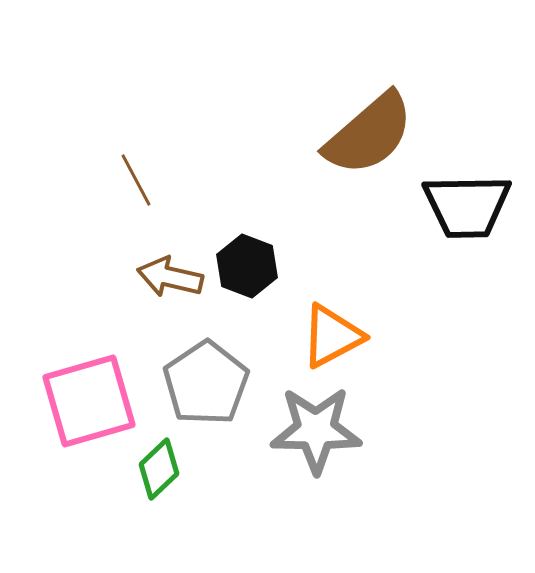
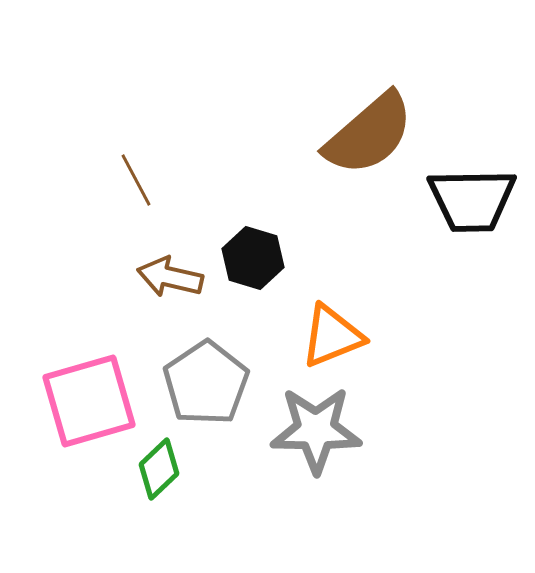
black trapezoid: moved 5 px right, 6 px up
black hexagon: moved 6 px right, 8 px up; rotated 4 degrees counterclockwise
orange triangle: rotated 6 degrees clockwise
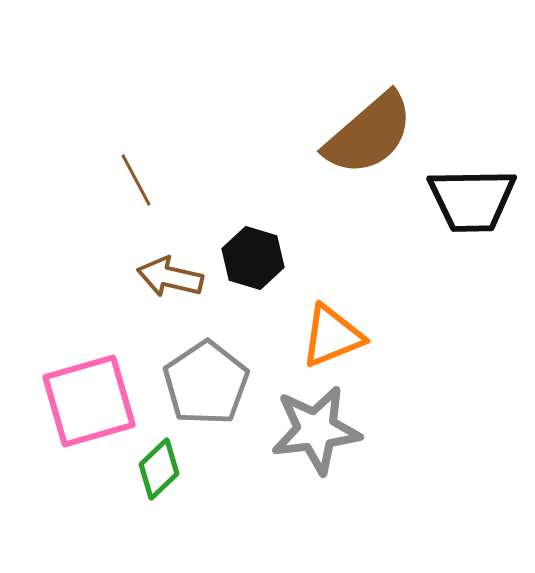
gray star: rotated 8 degrees counterclockwise
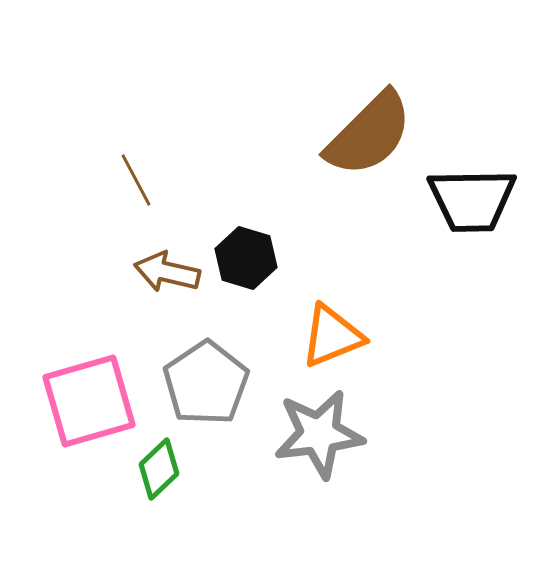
brown semicircle: rotated 4 degrees counterclockwise
black hexagon: moved 7 px left
brown arrow: moved 3 px left, 5 px up
gray star: moved 3 px right, 4 px down
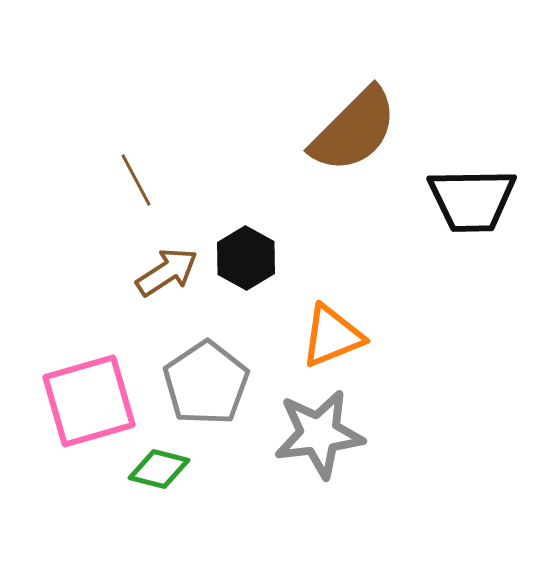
brown semicircle: moved 15 px left, 4 px up
black hexagon: rotated 12 degrees clockwise
brown arrow: rotated 134 degrees clockwise
green diamond: rotated 58 degrees clockwise
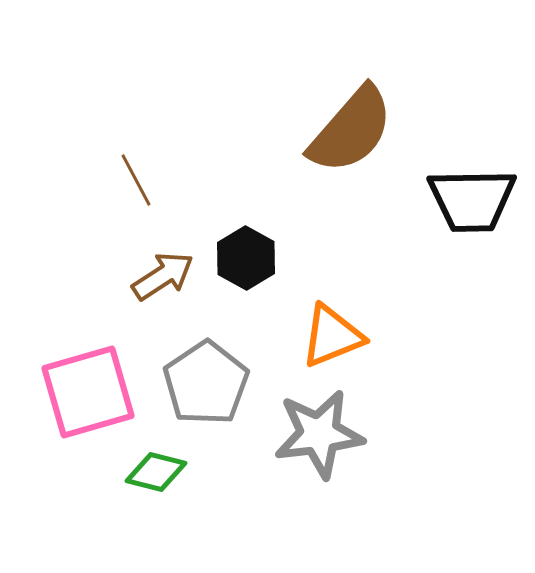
brown semicircle: moved 3 px left; rotated 4 degrees counterclockwise
brown arrow: moved 4 px left, 4 px down
pink square: moved 1 px left, 9 px up
green diamond: moved 3 px left, 3 px down
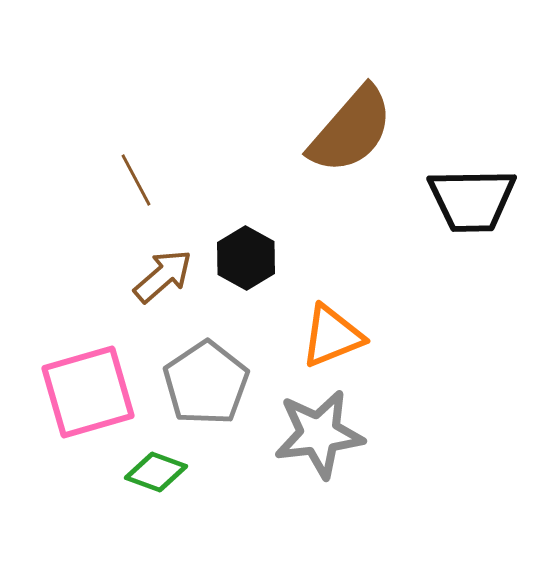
brown arrow: rotated 8 degrees counterclockwise
green diamond: rotated 6 degrees clockwise
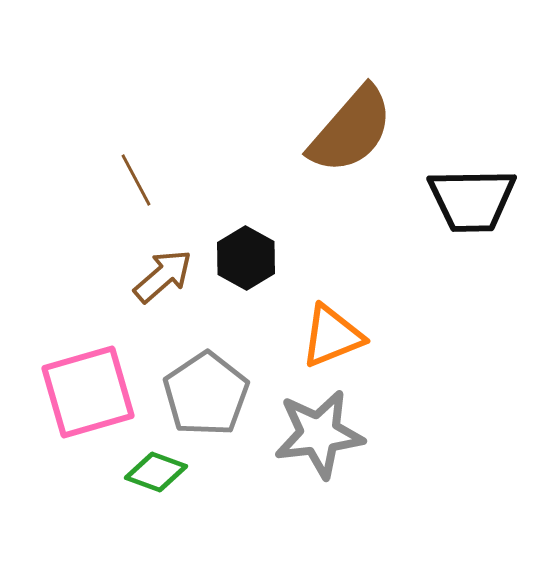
gray pentagon: moved 11 px down
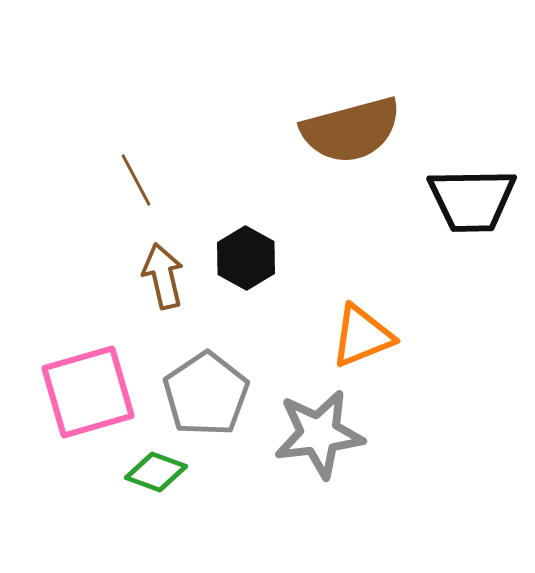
brown semicircle: rotated 34 degrees clockwise
brown arrow: rotated 62 degrees counterclockwise
orange triangle: moved 30 px right
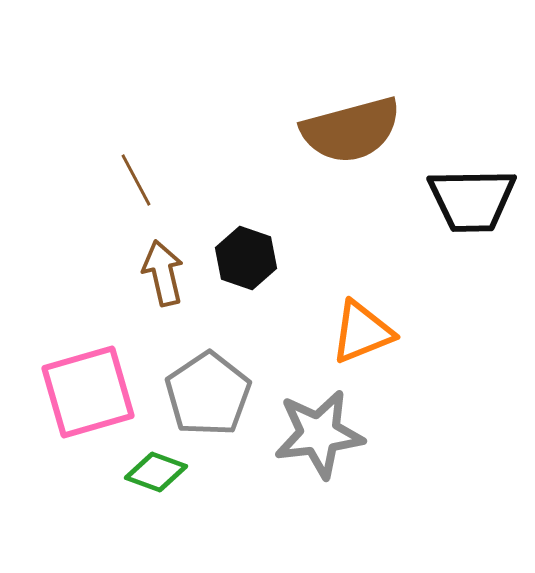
black hexagon: rotated 10 degrees counterclockwise
brown arrow: moved 3 px up
orange triangle: moved 4 px up
gray pentagon: moved 2 px right
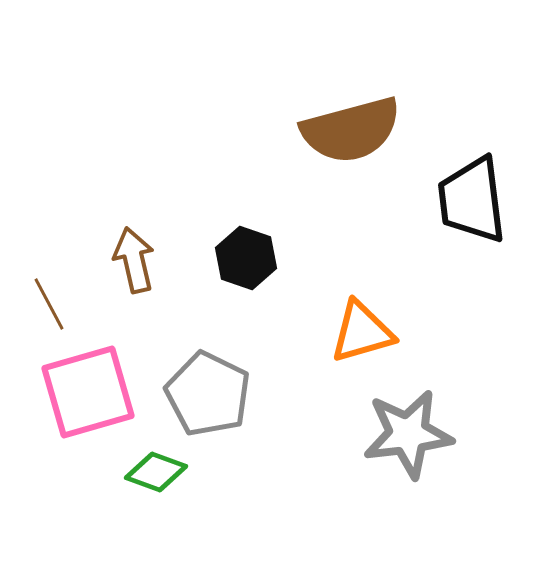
brown line: moved 87 px left, 124 px down
black trapezoid: rotated 84 degrees clockwise
brown arrow: moved 29 px left, 13 px up
orange triangle: rotated 6 degrees clockwise
gray pentagon: rotated 12 degrees counterclockwise
gray star: moved 89 px right
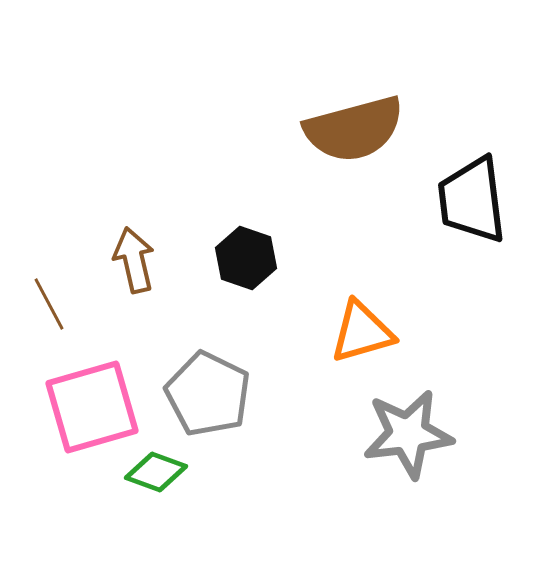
brown semicircle: moved 3 px right, 1 px up
pink square: moved 4 px right, 15 px down
